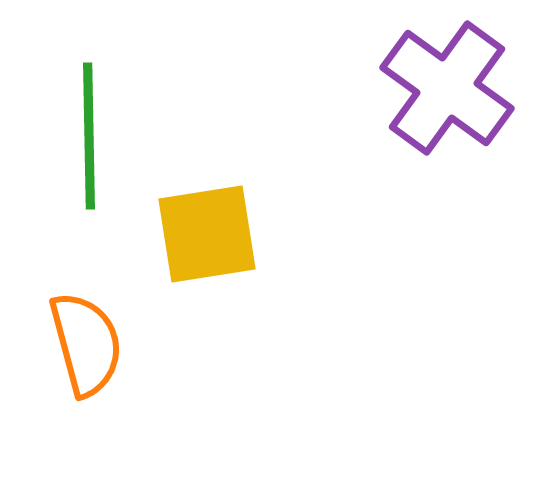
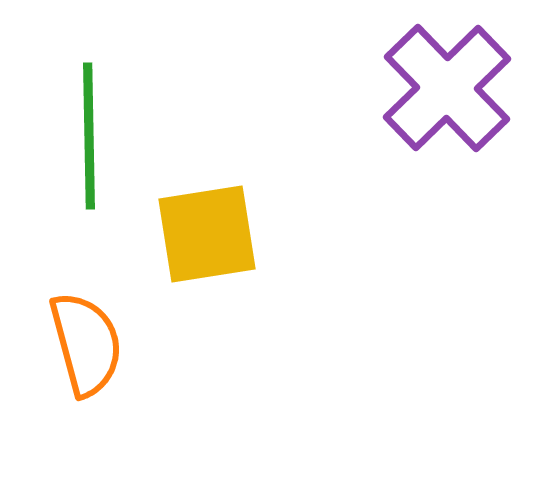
purple cross: rotated 10 degrees clockwise
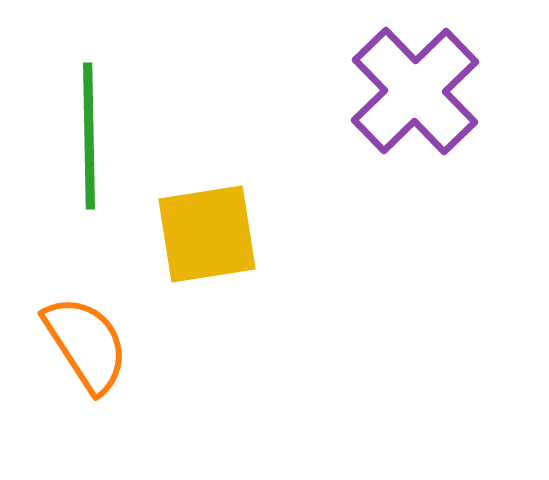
purple cross: moved 32 px left, 3 px down
orange semicircle: rotated 18 degrees counterclockwise
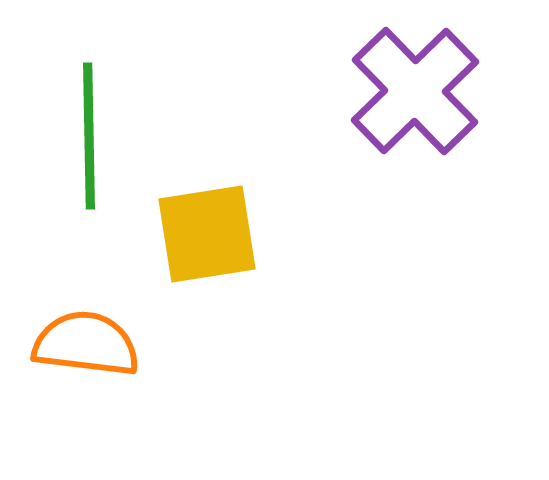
orange semicircle: rotated 50 degrees counterclockwise
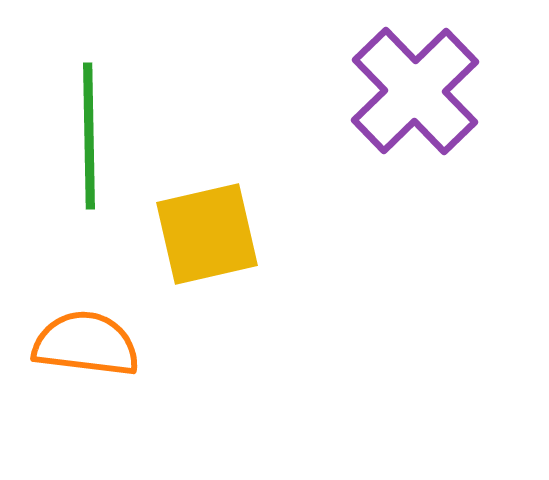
yellow square: rotated 4 degrees counterclockwise
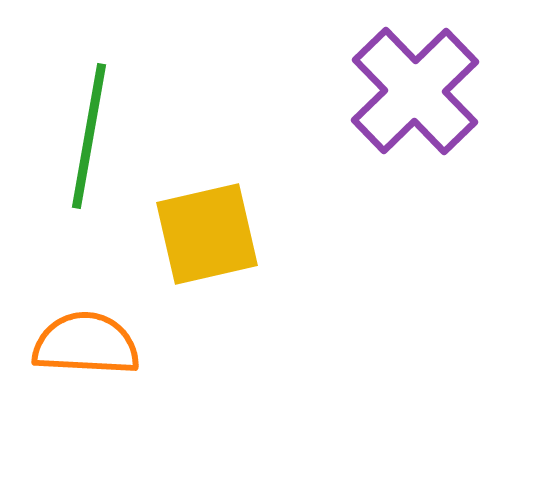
green line: rotated 11 degrees clockwise
orange semicircle: rotated 4 degrees counterclockwise
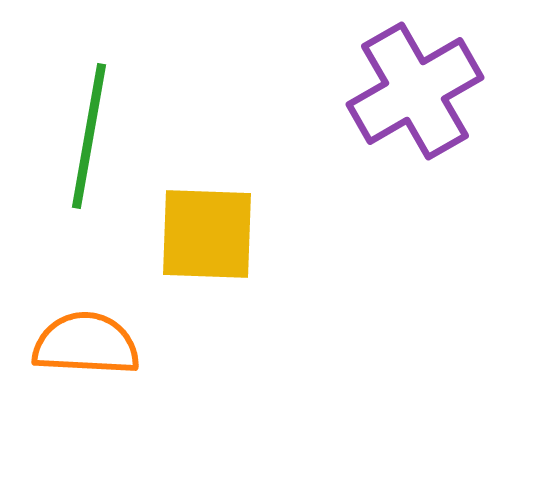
purple cross: rotated 14 degrees clockwise
yellow square: rotated 15 degrees clockwise
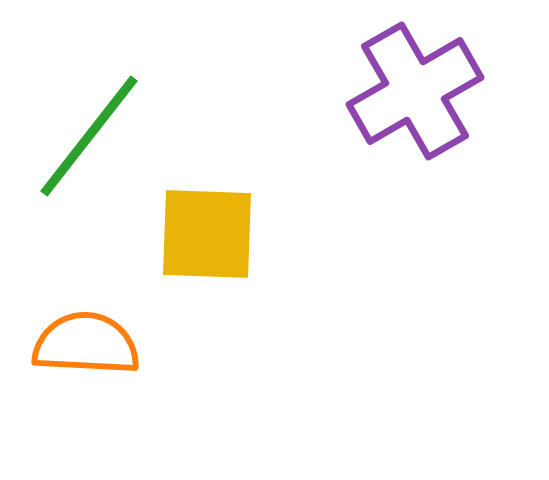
green line: rotated 28 degrees clockwise
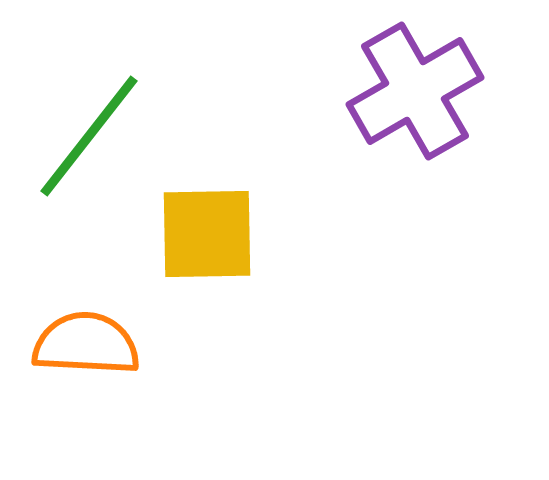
yellow square: rotated 3 degrees counterclockwise
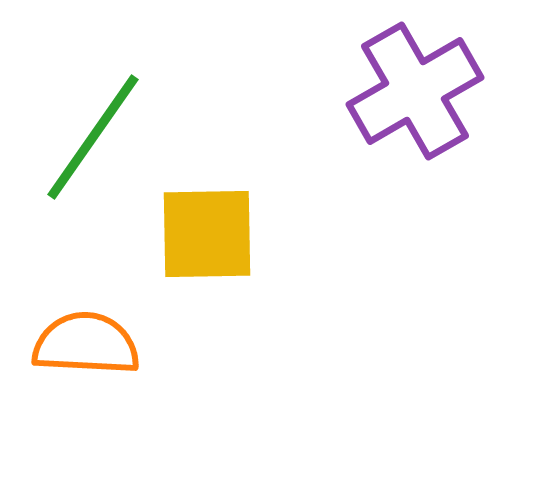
green line: moved 4 px right, 1 px down; rotated 3 degrees counterclockwise
